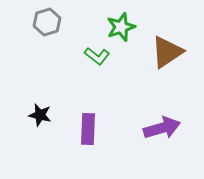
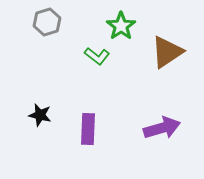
green star: moved 1 px up; rotated 16 degrees counterclockwise
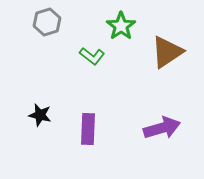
green L-shape: moved 5 px left
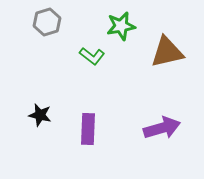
green star: rotated 24 degrees clockwise
brown triangle: rotated 21 degrees clockwise
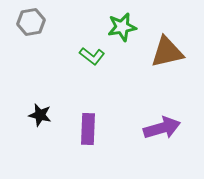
gray hexagon: moved 16 px left; rotated 8 degrees clockwise
green star: moved 1 px right, 1 px down
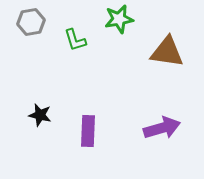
green star: moved 3 px left, 8 px up
brown triangle: rotated 21 degrees clockwise
green L-shape: moved 17 px left, 16 px up; rotated 35 degrees clockwise
purple rectangle: moved 2 px down
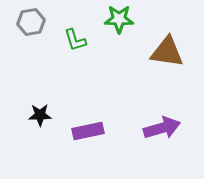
green star: rotated 12 degrees clockwise
black star: rotated 15 degrees counterclockwise
purple rectangle: rotated 76 degrees clockwise
